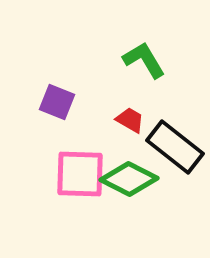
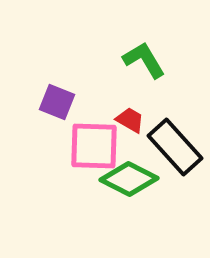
black rectangle: rotated 10 degrees clockwise
pink square: moved 14 px right, 28 px up
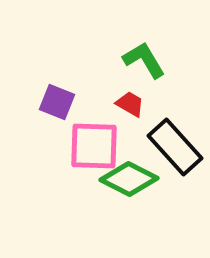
red trapezoid: moved 16 px up
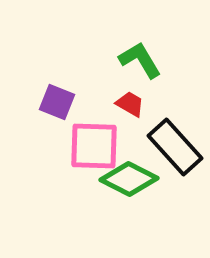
green L-shape: moved 4 px left
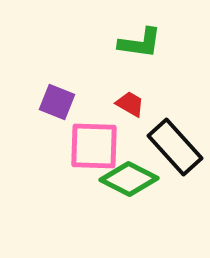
green L-shape: moved 17 px up; rotated 129 degrees clockwise
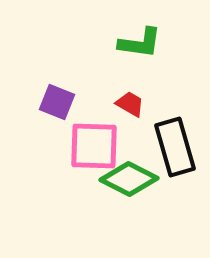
black rectangle: rotated 26 degrees clockwise
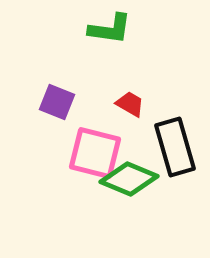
green L-shape: moved 30 px left, 14 px up
pink square: moved 1 px right, 7 px down; rotated 12 degrees clockwise
green diamond: rotated 4 degrees counterclockwise
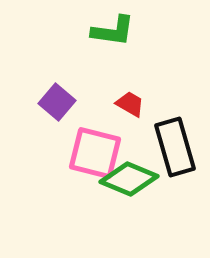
green L-shape: moved 3 px right, 2 px down
purple square: rotated 18 degrees clockwise
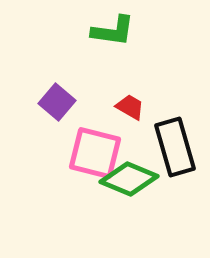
red trapezoid: moved 3 px down
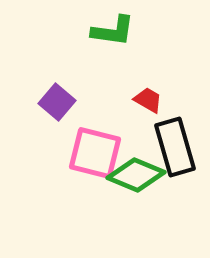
red trapezoid: moved 18 px right, 7 px up
green diamond: moved 7 px right, 4 px up
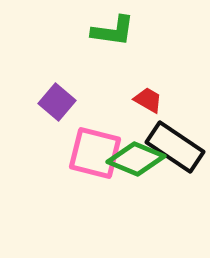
black rectangle: rotated 40 degrees counterclockwise
green diamond: moved 16 px up
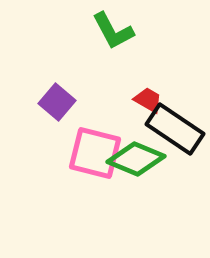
green L-shape: rotated 54 degrees clockwise
black rectangle: moved 18 px up
